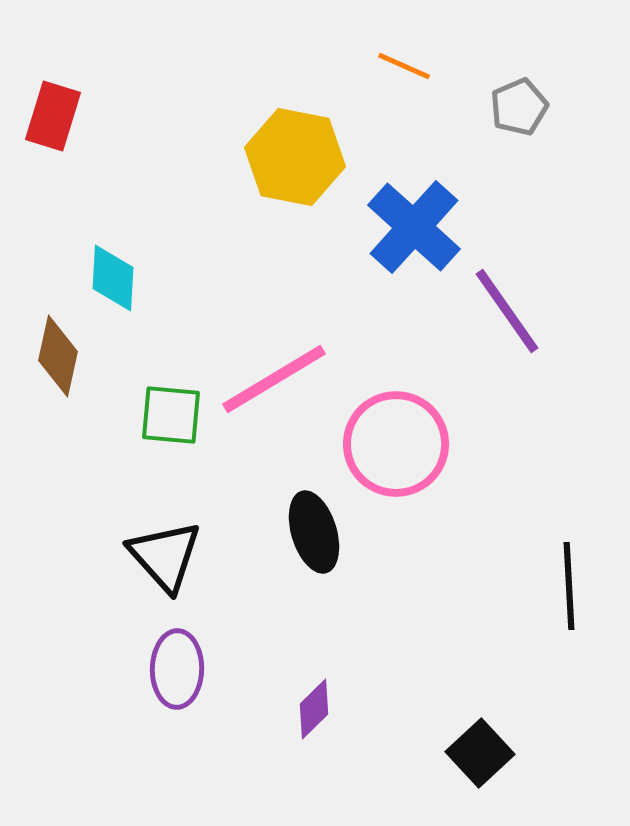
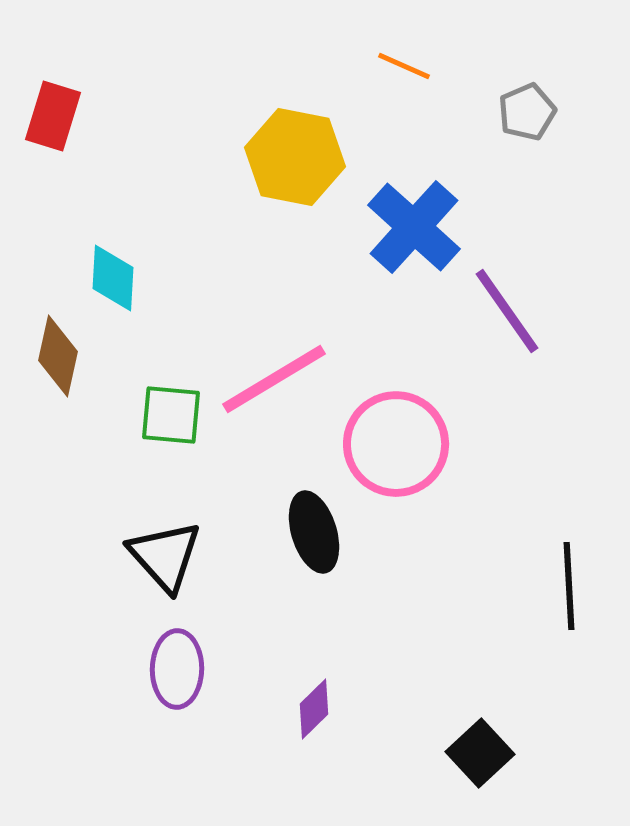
gray pentagon: moved 8 px right, 5 px down
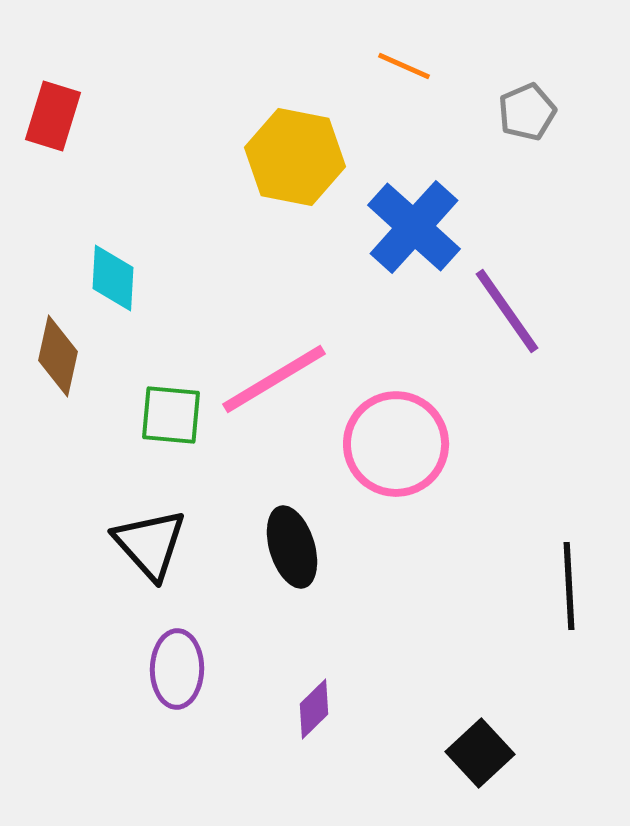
black ellipse: moved 22 px left, 15 px down
black triangle: moved 15 px left, 12 px up
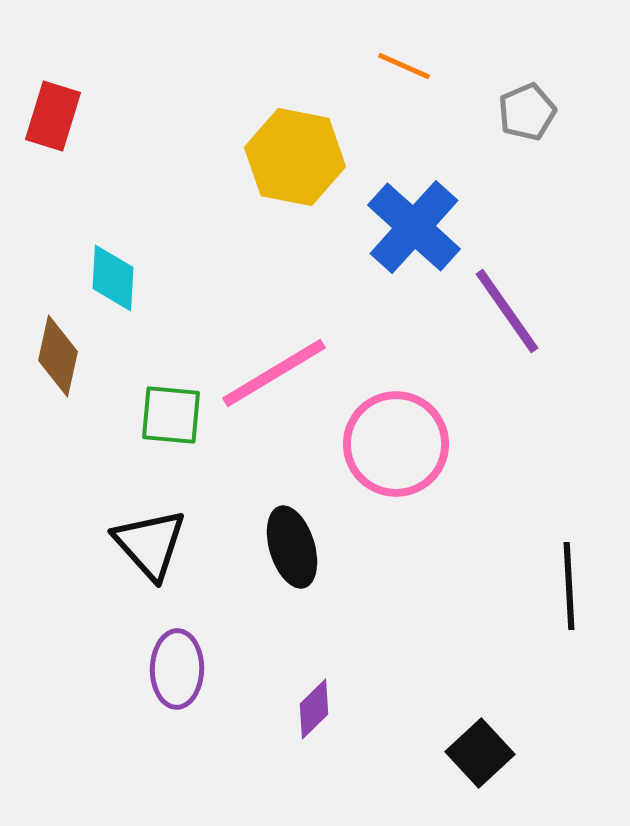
pink line: moved 6 px up
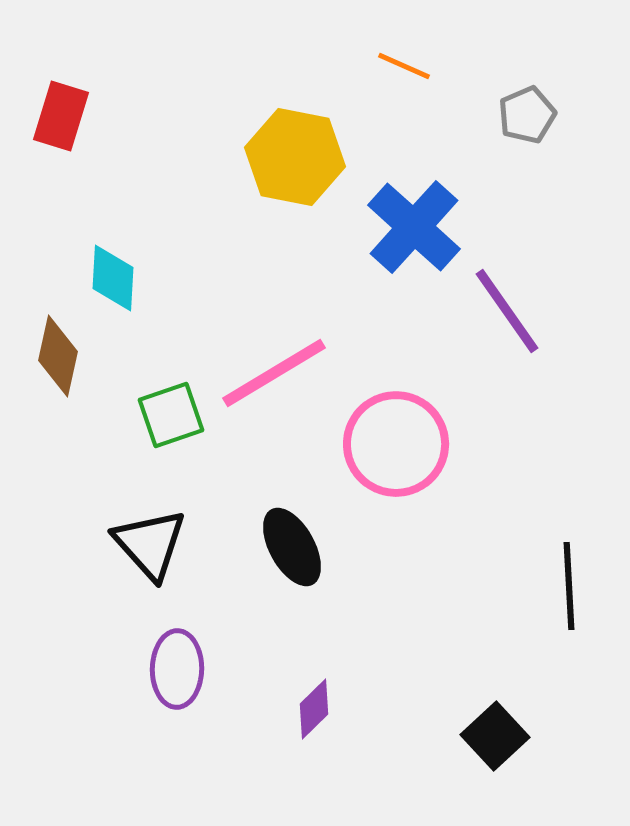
gray pentagon: moved 3 px down
red rectangle: moved 8 px right
green square: rotated 24 degrees counterclockwise
black ellipse: rotated 12 degrees counterclockwise
black square: moved 15 px right, 17 px up
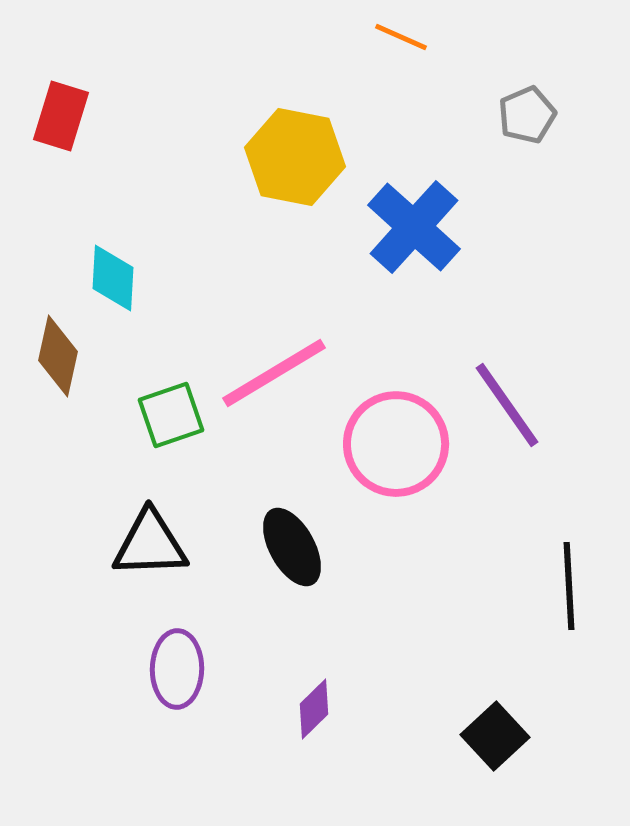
orange line: moved 3 px left, 29 px up
purple line: moved 94 px down
black triangle: rotated 50 degrees counterclockwise
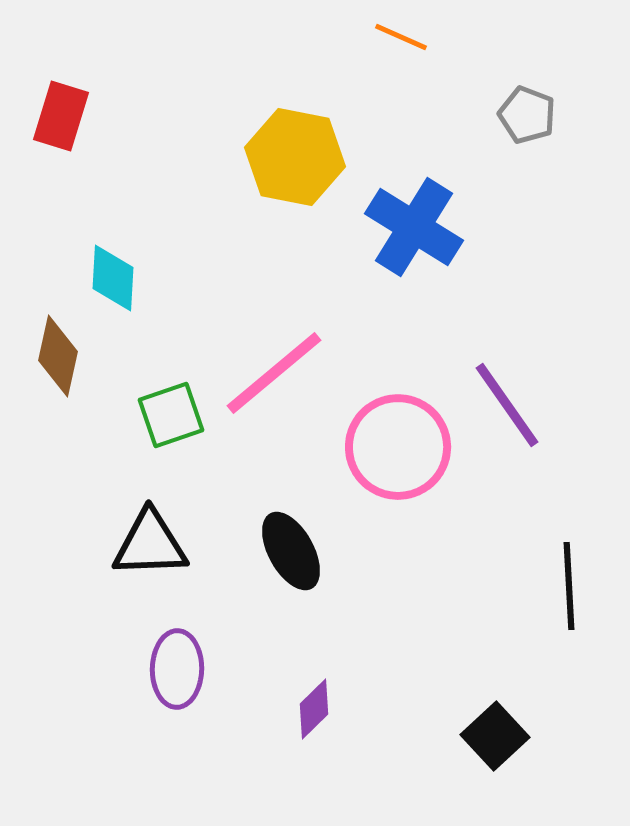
gray pentagon: rotated 28 degrees counterclockwise
blue cross: rotated 10 degrees counterclockwise
pink line: rotated 9 degrees counterclockwise
pink circle: moved 2 px right, 3 px down
black ellipse: moved 1 px left, 4 px down
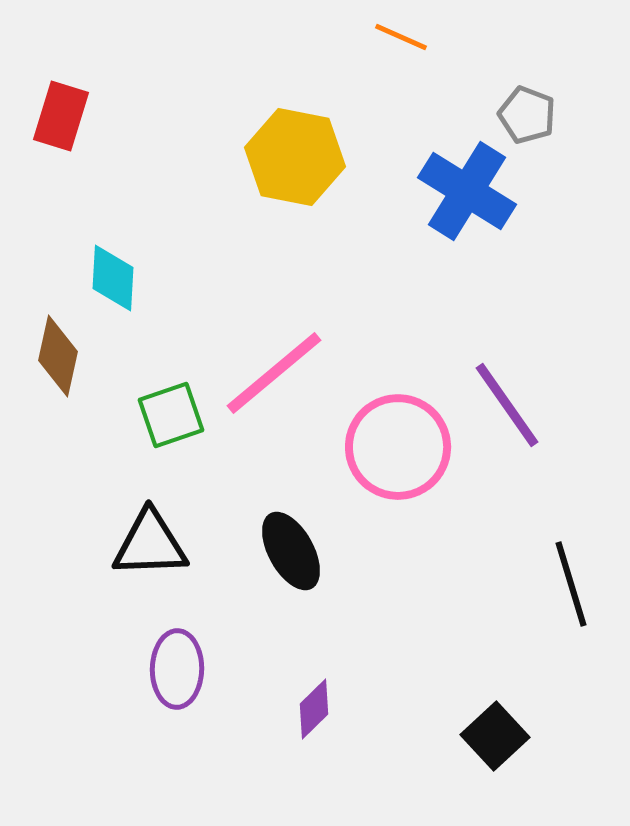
blue cross: moved 53 px right, 36 px up
black line: moved 2 px right, 2 px up; rotated 14 degrees counterclockwise
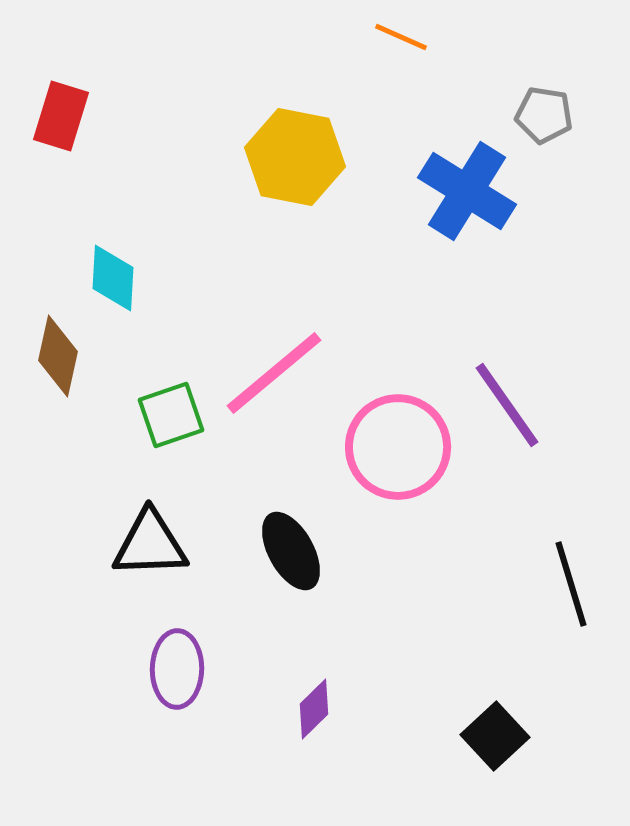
gray pentagon: moved 17 px right; rotated 12 degrees counterclockwise
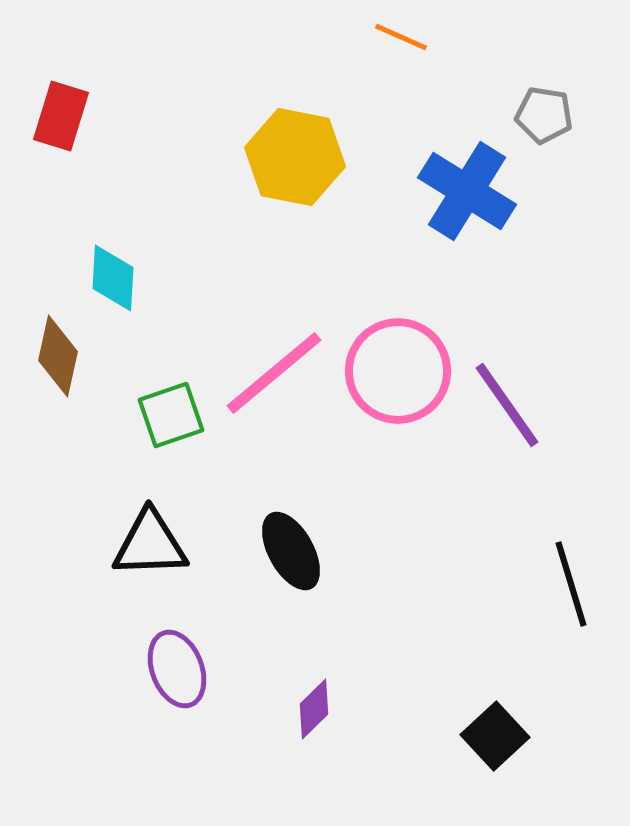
pink circle: moved 76 px up
purple ellipse: rotated 22 degrees counterclockwise
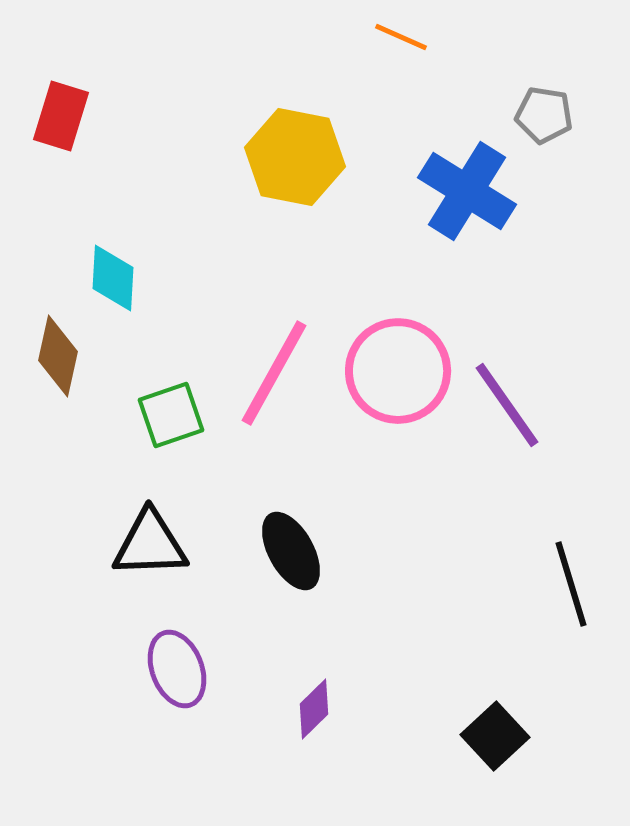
pink line: rotated 21 degrees counterclockwise
